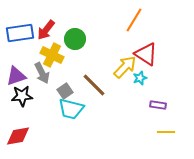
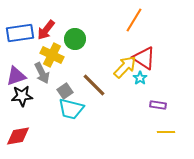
red triangle: moved 2 px left, 4 px down
cyan star: rotated 16 degrees counterclockwise
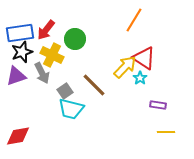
black star: moved 44 px up; rotated 15 degrees counterclockwise
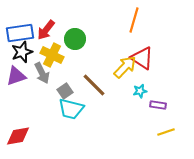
orange line: rotated 15 degrees counterclockwise
red triangle: moved 2 px left
cyan star: moved 13 px down; rotated 24 degrees clockwise
yellow line: rotated 18 degrees counterclockwise
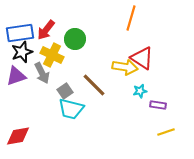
orange line: moved 3 px left, 2 px up
yellow arrow: rotated 55 degrees clockwise
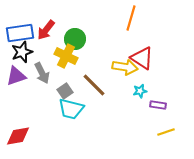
yellow cross: moved 14 px right, 1 px down
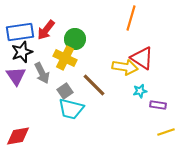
blue rectangle: moved 1 px up
yellow cross: moved 1 px left, 2 px down
purple triangle: rotated 45 degrees counterclockwise
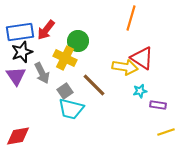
green circle: moved 3 px right, 2 px down
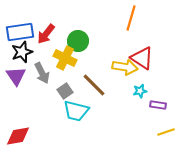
red arrow: moved 4 px down
cyan trapezoid: moved 5 px right, 2 px down
